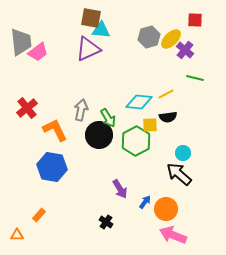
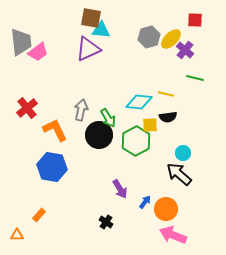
yellow line: rotated 42 degrees clockwise
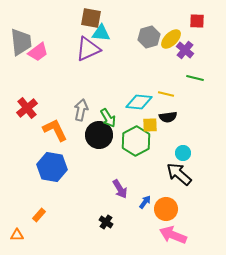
red square: moved 2 px right, 1 px down
cyan triangle: moved 3 px down
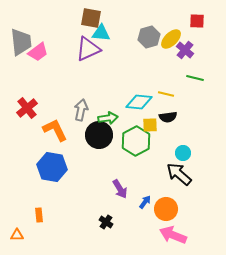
green arrow: rotated 66 degrees counterclockwise
orange rectangle: rotated 48 degrees counterclockwise
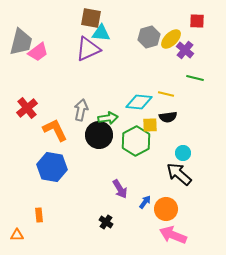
gray trapezoid: rotated 20 degrees clockwise
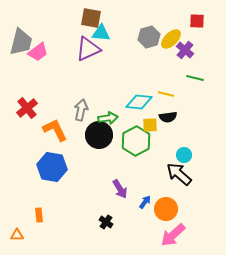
cyan circle: moved 1 px right, 2 px down
pink arrow: rotated 64 degrees counterclockwise
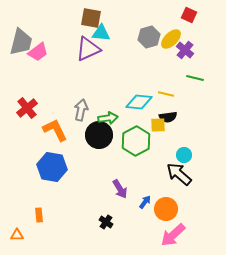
red square: moved 8 px left, 6 px up; rotated 21 degrees clockwise
yellow square: moved 8 px right
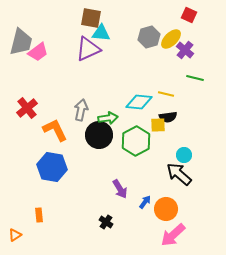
orange triangle: moved 2 px left; rotated 32 degrees counterclockwise
